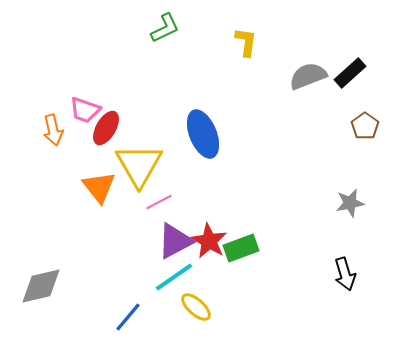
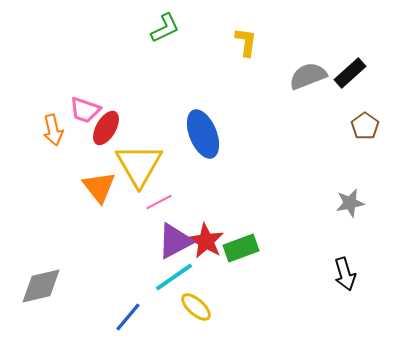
red star: moved 3 px left
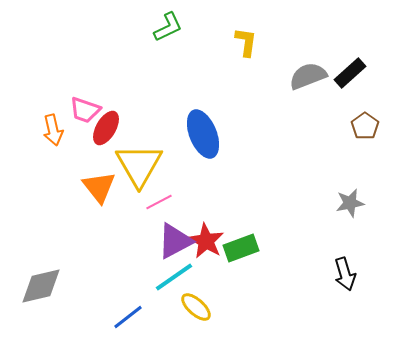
green L-shape: moved 3 px right, 1 px up
blue line: rotated 12 degrees clockwise
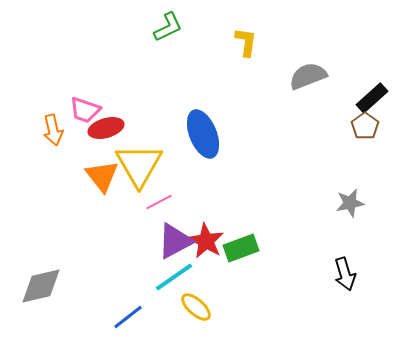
black rectangle: moved 22 px right, 25 px down
red ellipse: rotated 44 degrees clockwise
orange triangle: moved 3 px right, 11 px up
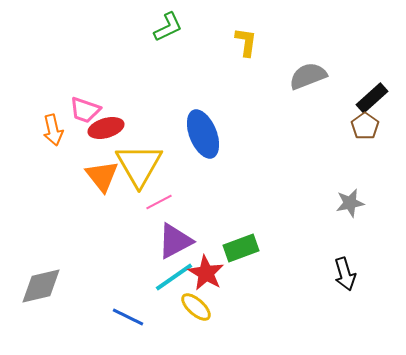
red star: moved 32 px down
blue line: rotated 64 degrees clockwise
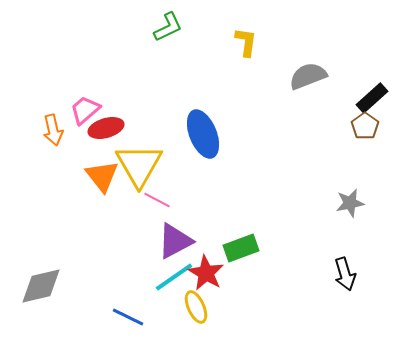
pink trapezoid: rotated 120 degrees clockwise
pink line: moved 2 px left, 2 px up; rotated 56 degrees clockwise
yellow ellipse: rotated 24 degrees clockwise
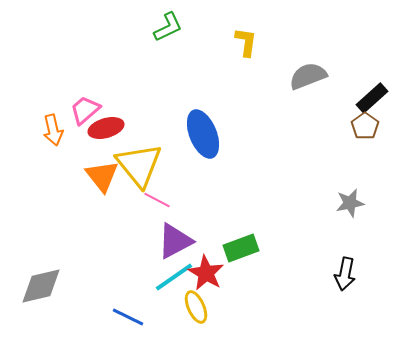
yellow triangle: rotated 9 degrees counterclockwise
black arrow: rotated 28 degrees clockwise
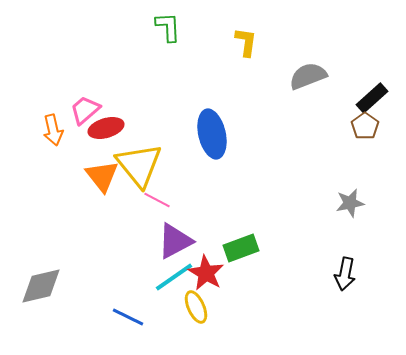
green L-shape: rotated 68 degrees counterclockwise
blue ellipse: moved 9 px right; rotated 9 degrees clockwise
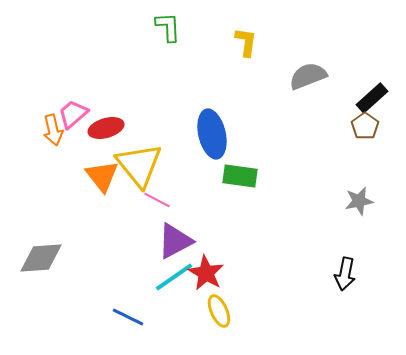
pink trapezoid: moved 12 px left, 4 px down
gray star: moved 9 px right, 2 px up
green rectangle: moved 1 px left, 72 px up; rotated 28 degrees clockwise
gray diamond: moved 28 px up; rotated 9 degrees clockwise
yellow ellipse: moved 23 px right, 4 px down
